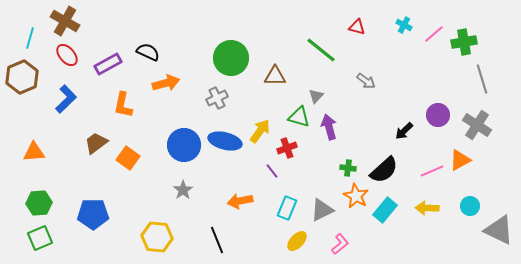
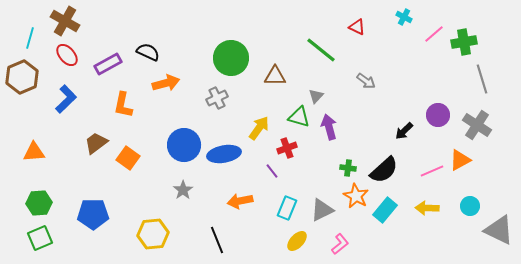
cyan cross at (404, 25): moved 8 px up
red triangle at (357, 27): rotated 12 degrees clockwise
yellow arrow at (260, 131): moved 1 px left, 3 px up
blue ellipse at (225, 141): moved 1 px left, 13 px down; rotated 24 degrees counterclockwise
yellow hexagon at (157, 237): moved 4 px left, 3 px up; rotated 12 degrees counterclockwise
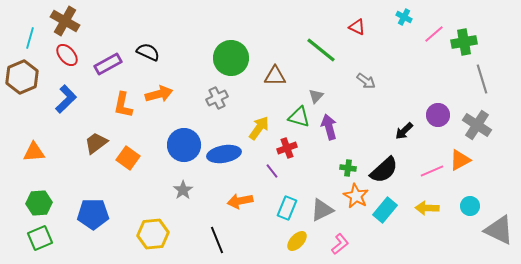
orange arrow at (166, 83): moved 7 px left, 11 px down
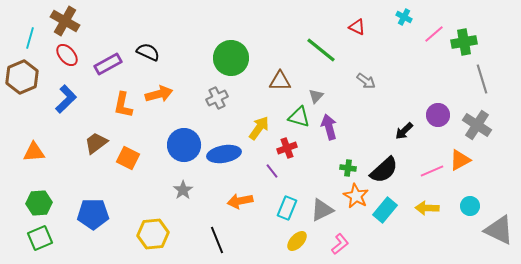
brown triangle at (275, 76): moved 5 px right, 5 px down
orange square at (128, 158): rotated 10 degrees counterclockwise
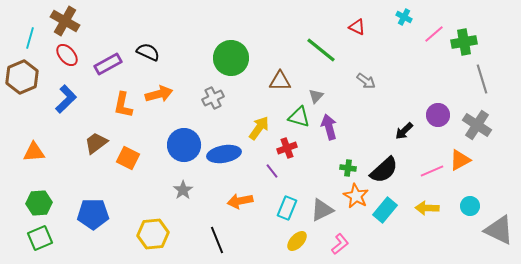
gray cross at (217, 98): moved 4 px left
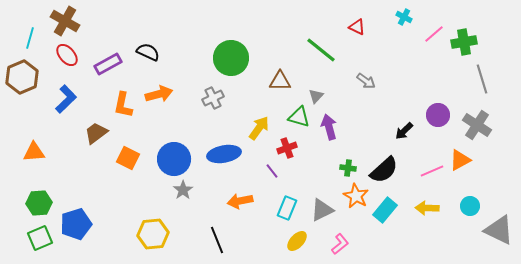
brown trapezoid at (96, 143): moved 10 px up
blue circle at (184, 145): moved 10 px left, 14 px down
blue pentagon at (93, 214): moved 17 px left, 10 px down; rotated 16 degrees counterclockwise
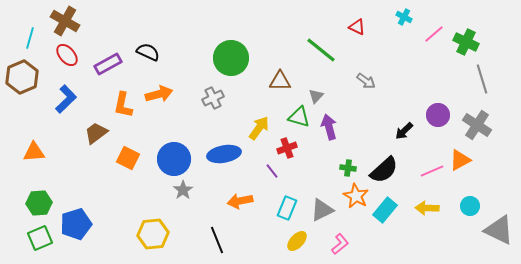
green cross at (464, 42): moved 2 px right; rotated 35 degrees clockwise
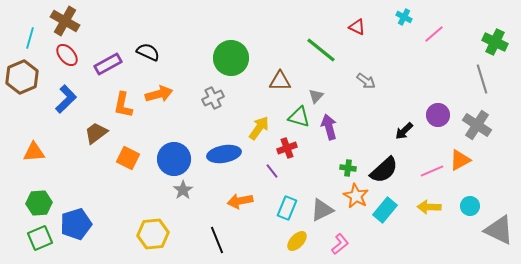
green cross at (466, 42): moved 29 px right
yellow arrow at (427, 208): moved 2 px right, 1 px up
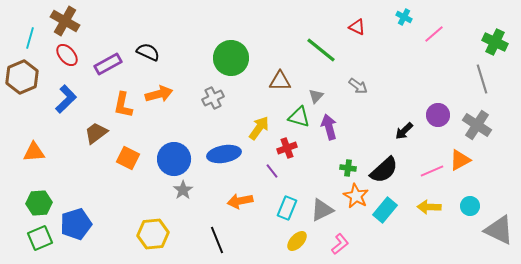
gray arrow at (366, 81): moved 8 px left, 5 px down
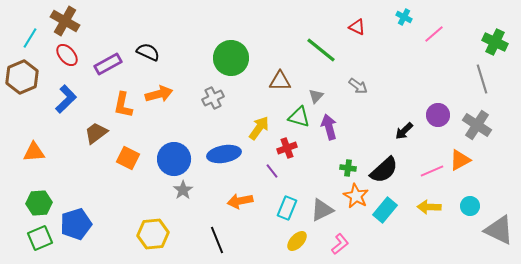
cyan line at (30, 38): rotated 15 degrees clockwise
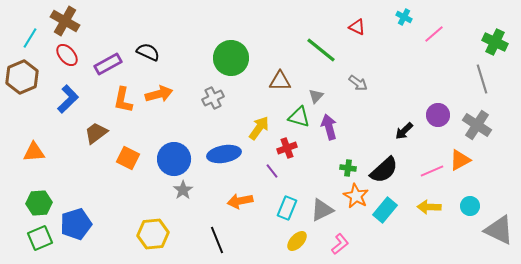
gray arrow at (358, 86): moved 3 px up
blue L-shape at (66, 99): moved 2 px right
orange L-shape at (123, 105): moved 5 px up
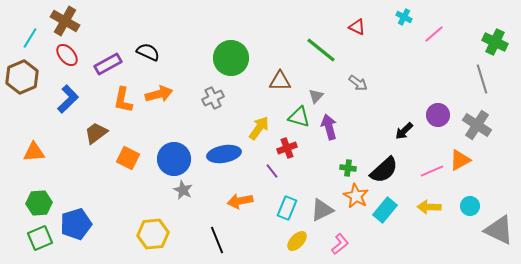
gray star at (183, 190): rotated 12 degrees counterclockwise
